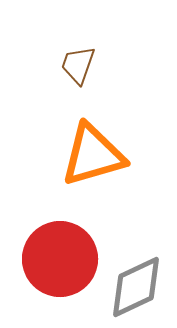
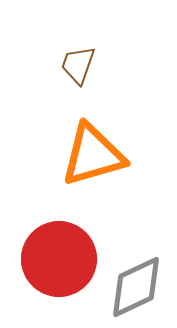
red circle: moved 1 px left
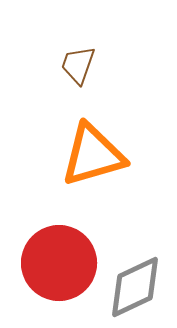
red circle: moved 4 px down
gray diamond: moved 1 px left
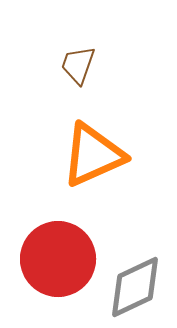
orange triangle: rotated 8 degrees counterclockwise
red circle: moved 1 px left, 4 px up
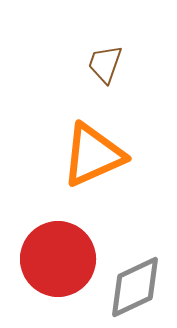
brown trapezoid: moved 27 px right, 1 px up
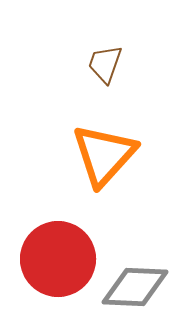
orange triangle: moved 11 px right; rotated 24 degrees counterclockwise
gray diamond: rotated 28 degrees clockwise
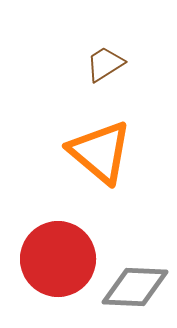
brown trapezoid: rotated 39 degrees clockwise
orange triangle: moved 4 px left, 3 px up; rotated 32 degrees counterclockwise
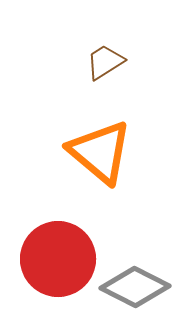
brown trapezoid: moved 2 px up
gray diamond: rotated 24 degrees clockwise
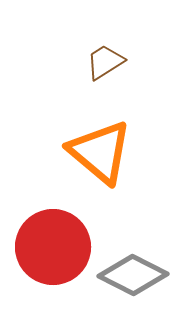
red circle: moved 5 px left, 12 px up
gray diamond: moved 2 px left, 12 px up
